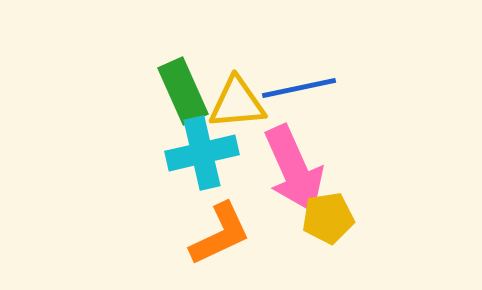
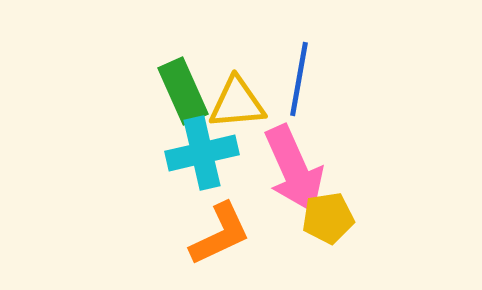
blue line: moved 9 px up; rotated 68 degrees counterclockwise
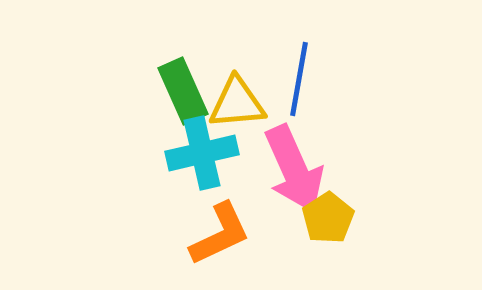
yellow pentagon: rotated 24 degrees counterclockwise
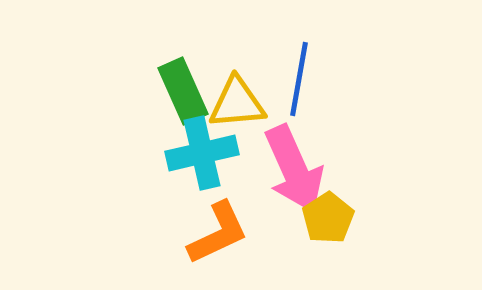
orange L-shape: moved 2 px left, 1 px up
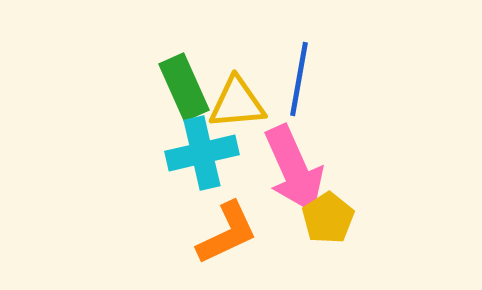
green rectangle: moved 1 px right, 4 px up
orange L-shape: moved 9 px right
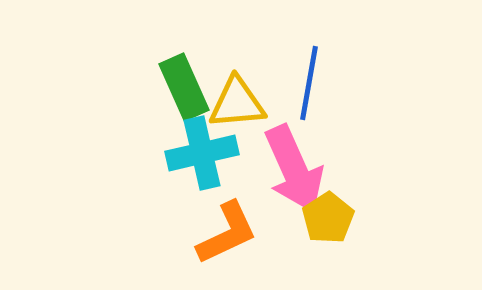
blue line: moved 10 px right, 4 px down
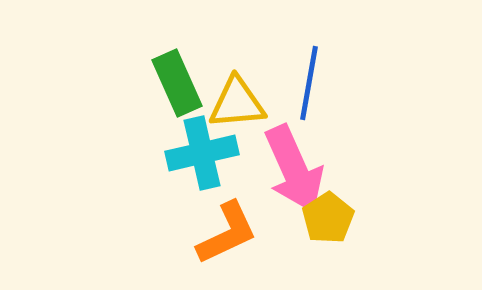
green rectangle: moved 7 px left, 4 px up
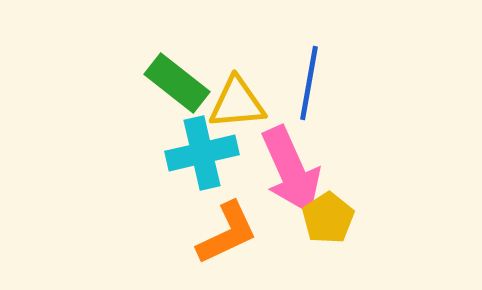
green rectangle: rotated 28 degrees counterclockwise
pink arrow: moved 3 px left, 1 px down
